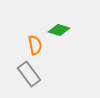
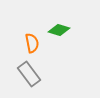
orange semicircle: moved 3 px left, 2 px up
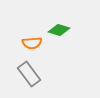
orange semicircle: rotated 96 degrees clockwise
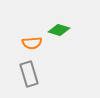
gray rectangle: rotated 20 degrees clockwise
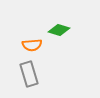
orange semicircle: moved 2 px down
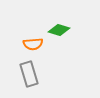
orange semicircle: moved 1 px right, 1 px up
